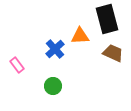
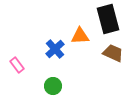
black rectangle: moved 1 px right
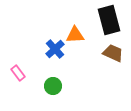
black rectangle: moved 1 px right, 1 px down
orange triangle: moved 5 px left, 1 px up
pink rectangle: moved 1 px right, 8 px down
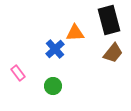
orange triangle: moved 2 px up
brown trapezoid: rotated 105 degrees clockwise
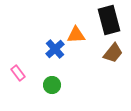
orange triangle: moved 1 px right, 2 px down
green circle: moved 1 px left, 1 px up
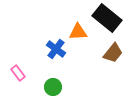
black rectangle: moved 2 px left, 2 px up; rotated 36 degrees counterclockwise
orange triangle: moved 2 px right, 3 px up
blue cross: moved 1 px right; rotated 12 degrees counterclockwise
green circle: moved 1 px right, 2 px down
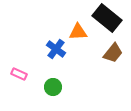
pink rectangle: moved 1 px right, 1 px down; rotated 28 degrees counterclockwise
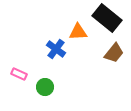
brown trapezoid: moved 1 px right
green circle: moved 8 px left
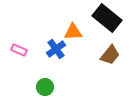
orange triangle: moved 5 px left
blue cross: rotated 18 degrees clockwise
brown trapezoid: moved 4 px left, 2 px down
pink rectangle: moved 24 px up
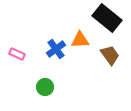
orange triangle: moved 7 px right, 8 px down
pink rectangle: moved 2 px left, 4 px down
brown trapezoid: rotated 75 degrees counterclockwise
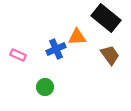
black rectangle: moved 1 px left
orange triangle: moved 3 px left, 3 px up
blue cross: rotated 12 degrees clockwise
pink rectangle: moved 1 px right, 1 px down
